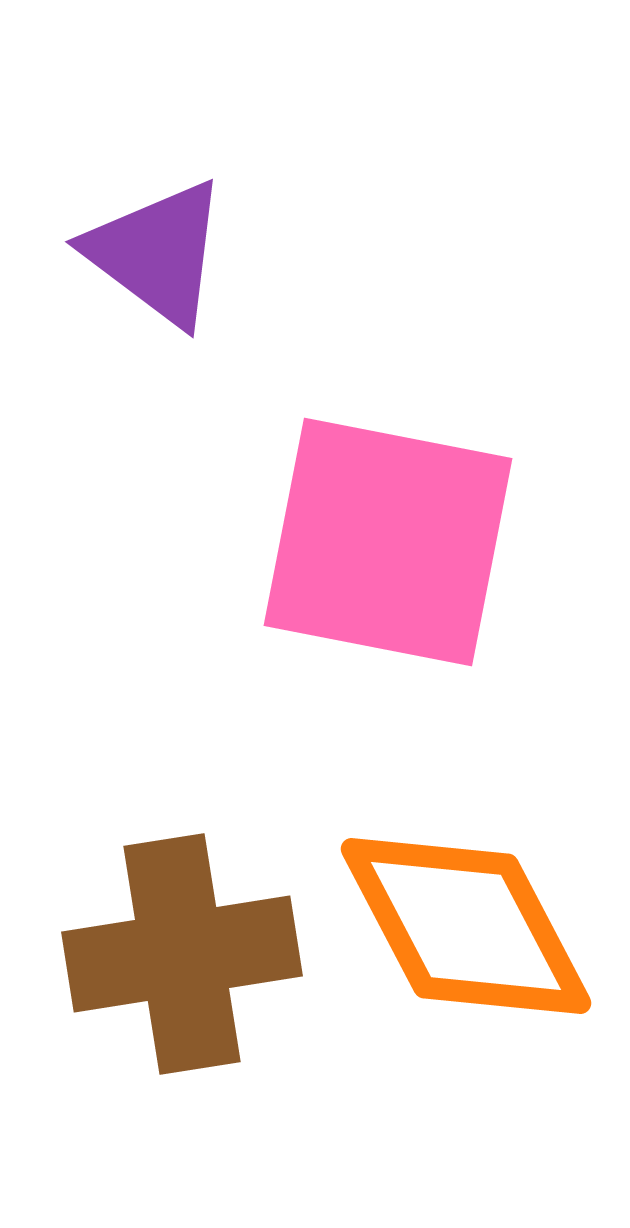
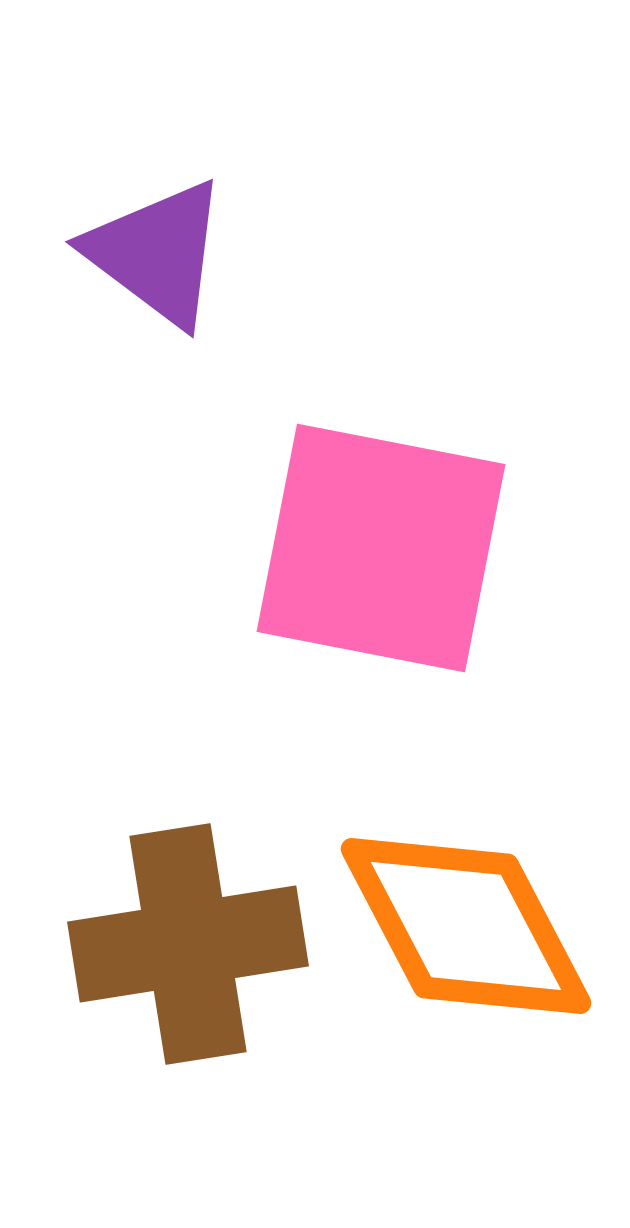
pink square: moved 7 px left, 6 px down
brown cross: moved 6 px right, 10 px up
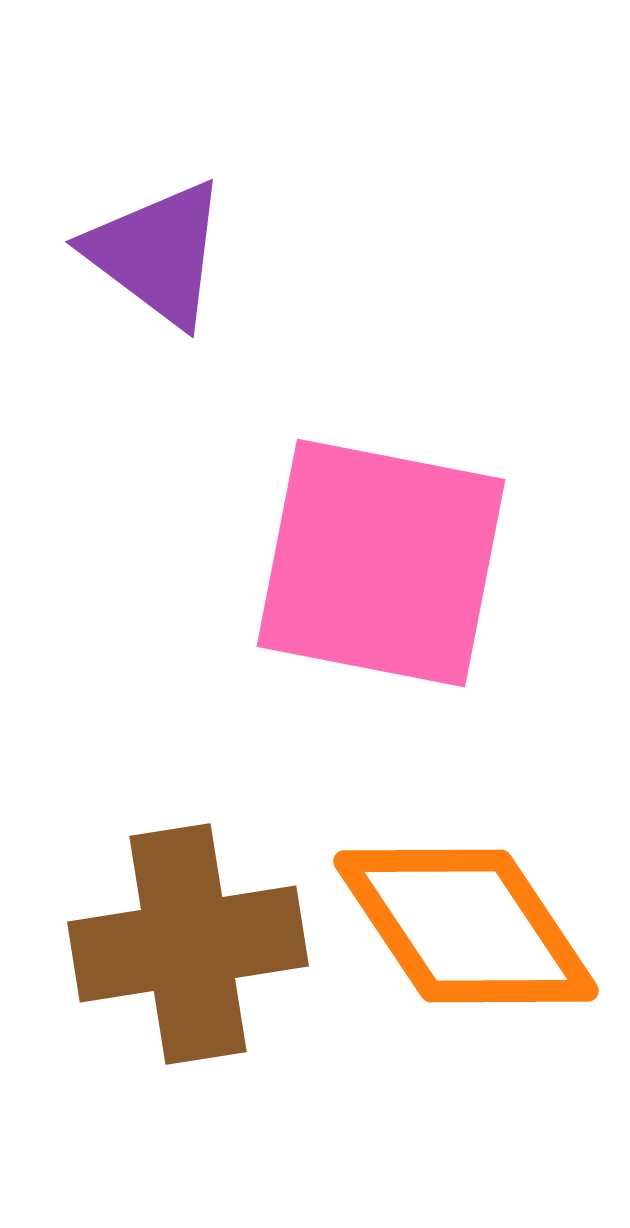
pink square: moved 15 px down
orange diamond: rotated 6 degrees counterclockwise
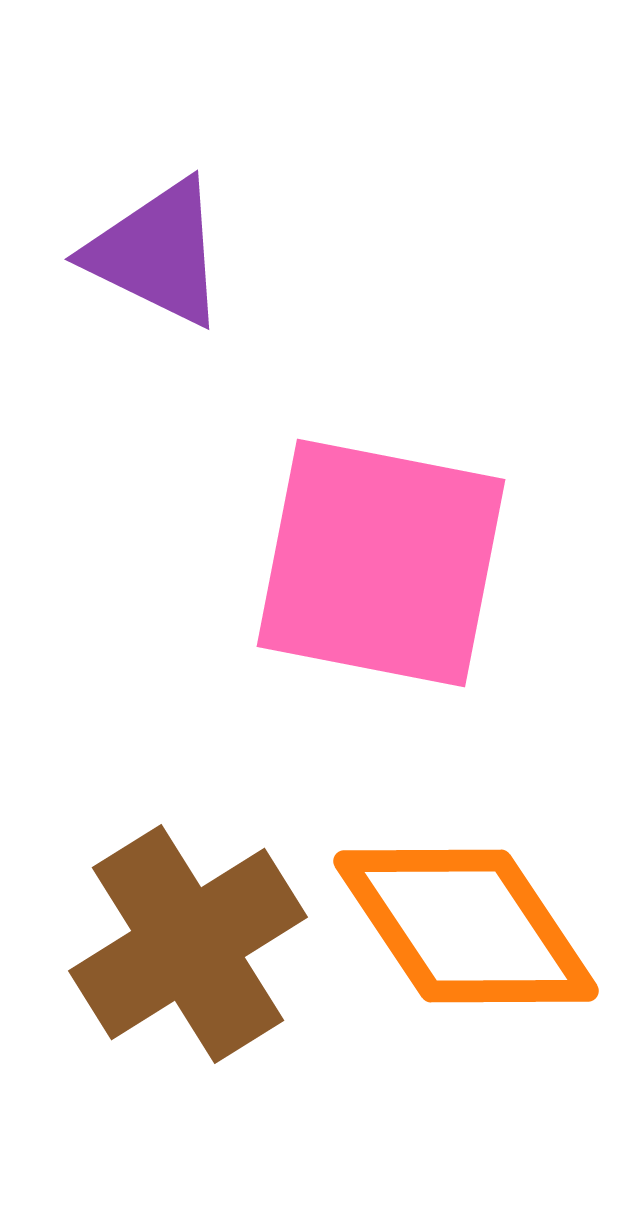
purple triangle: rotated 11 degrees counterclockwise
brown cross: rotated 23 degrees counterclockwise
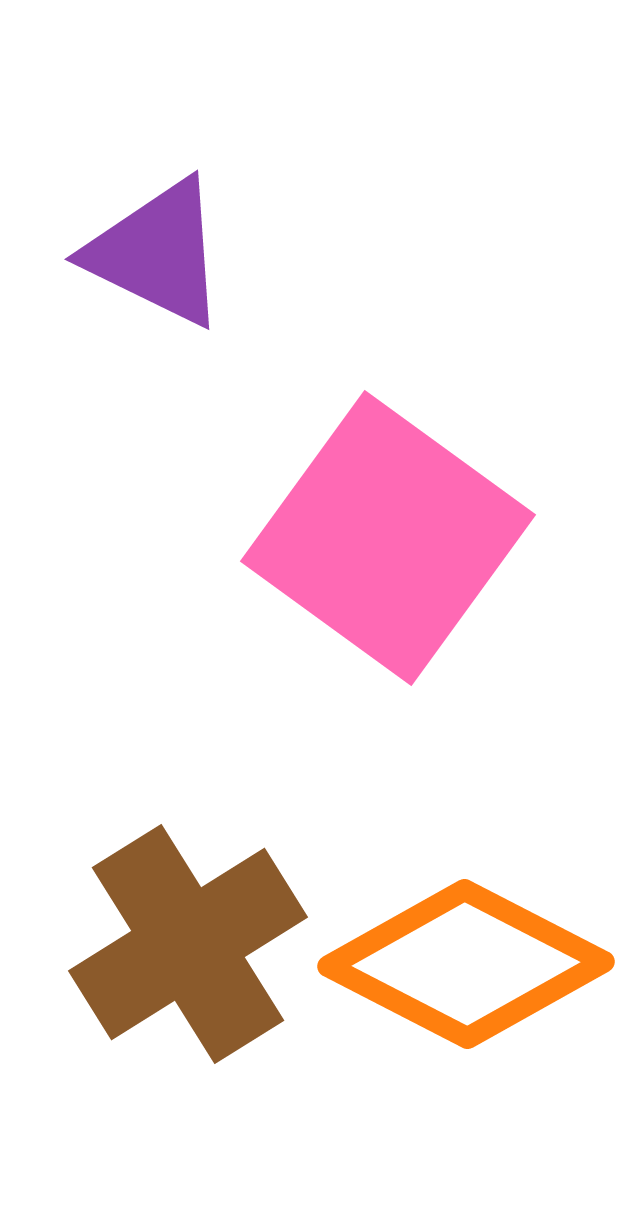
pink square: moved 7 px right, 25 px up; rotated 25 degrees clockwise
orange diamond: moved 38 px down; rotated 29 degrees counterclockwise
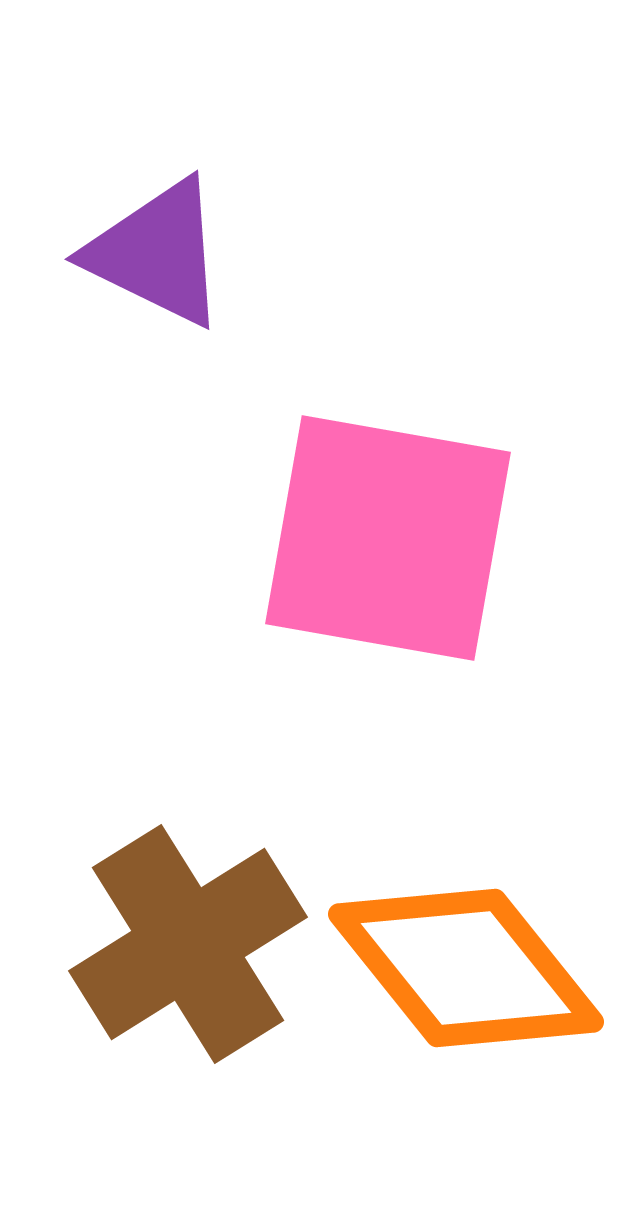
pink square: rotated 26 degrees counterclockwise
orange diamond: moved 4 px down; rotated 24 degrees clockwise
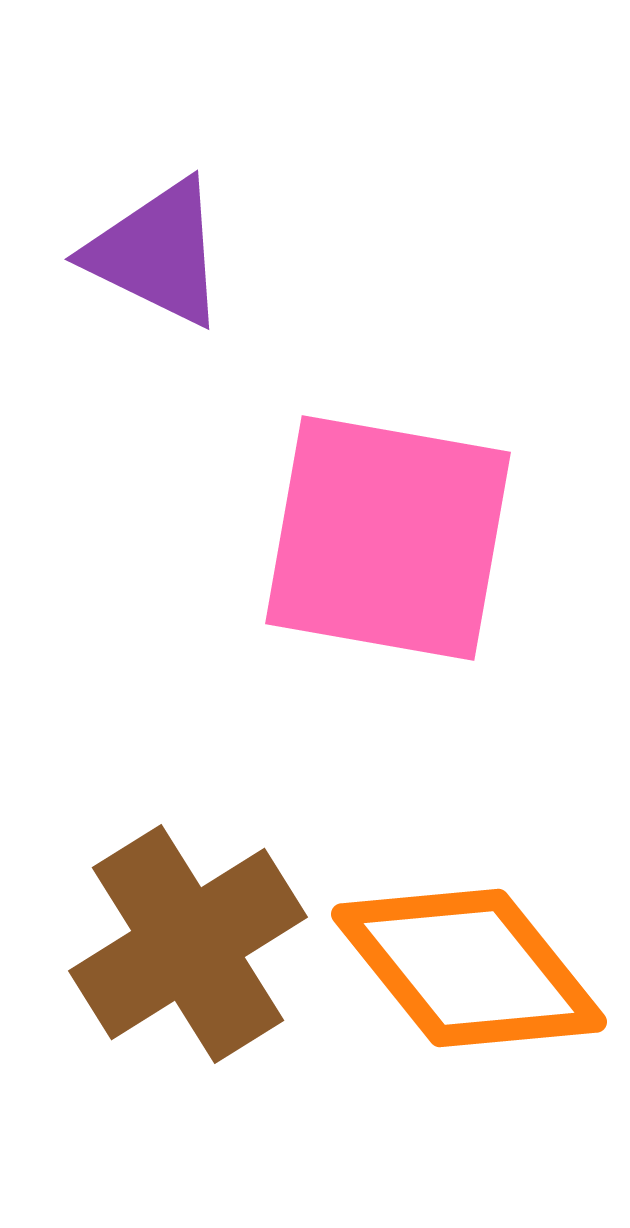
orange diamond: moved 3 px right
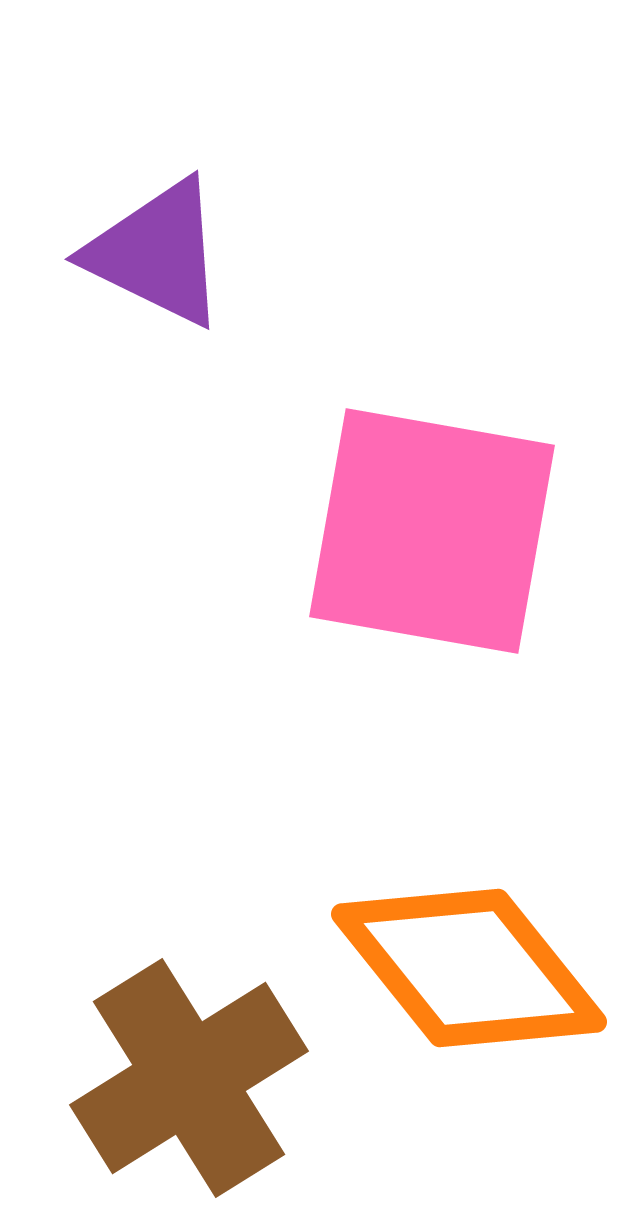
pink square: moved 44 px right, 7 px up
brown cross: moved 1 px right, 134 px down
